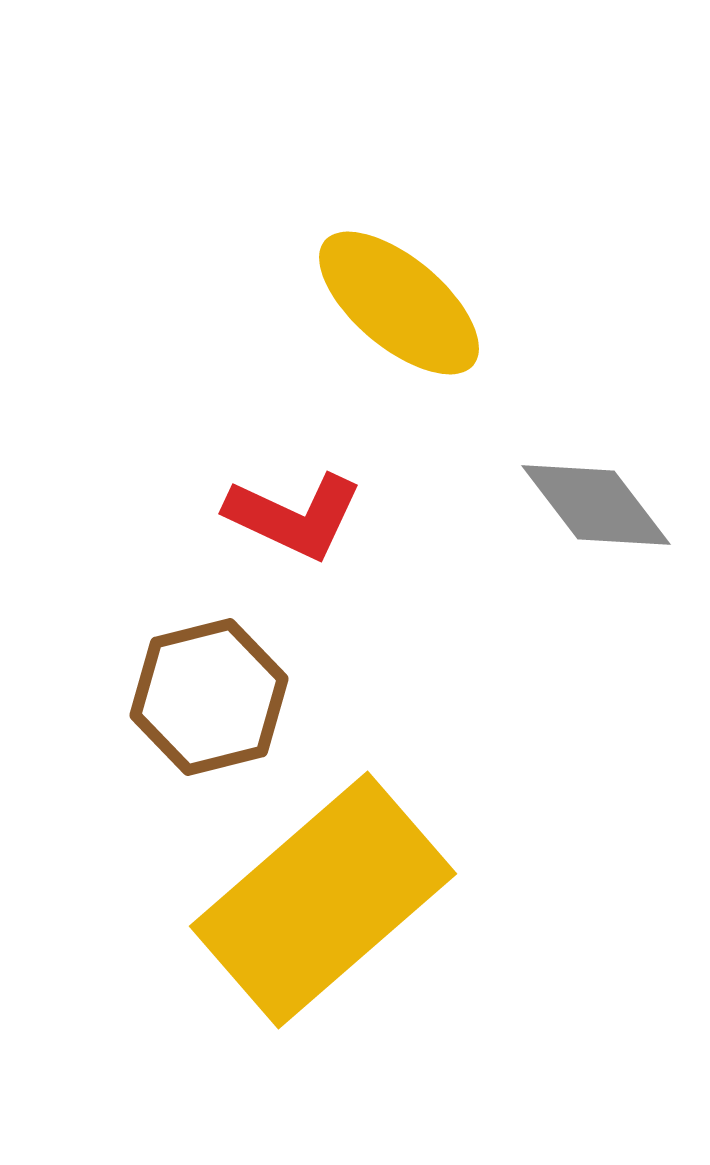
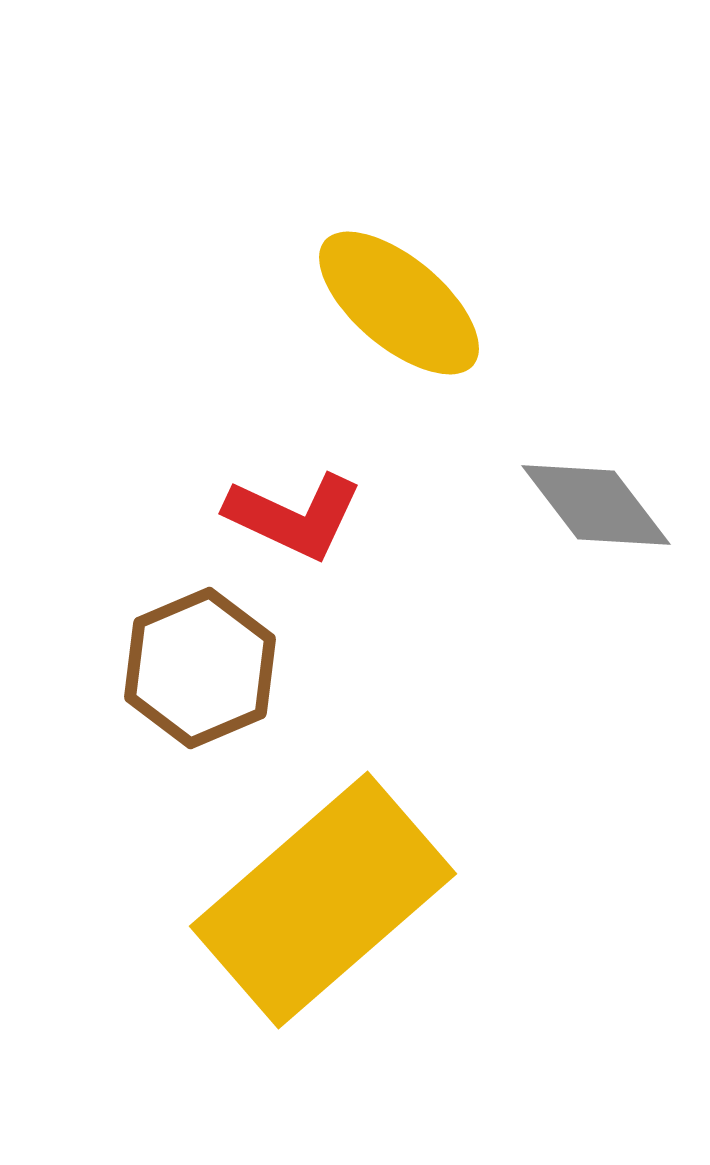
brown hexagon: moved 9 px left, 29 px up; rotated 9 degrees counterclockwise
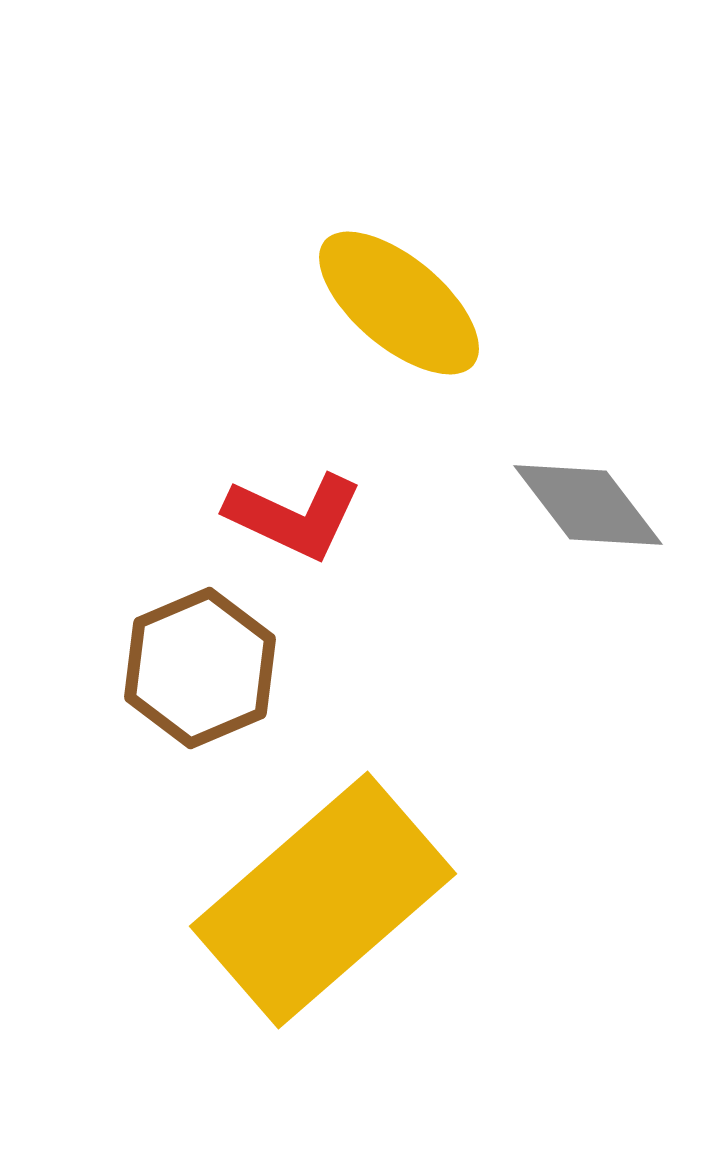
gray diamond: moved 8 px left
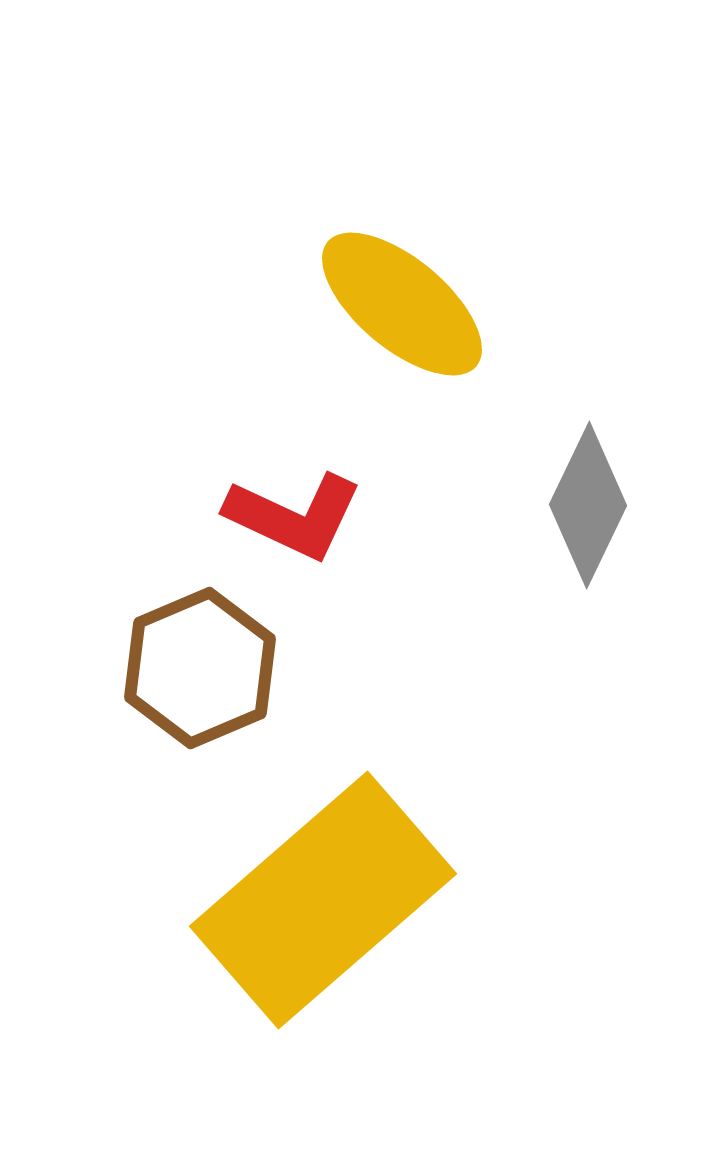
yellow ellipse: moved 3 px right, 1 px down
gray diamond: rotated 63 degrees clockwise
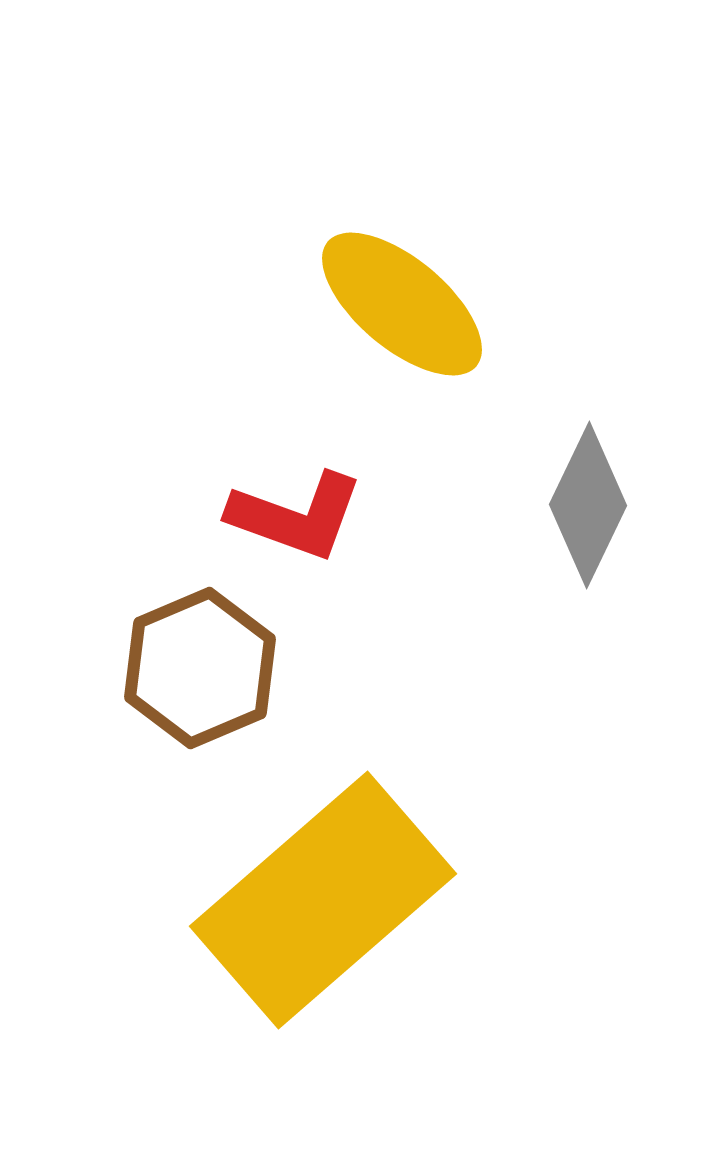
red L-shape: moved 2 px right; rotated 5 degrees counterclockwise
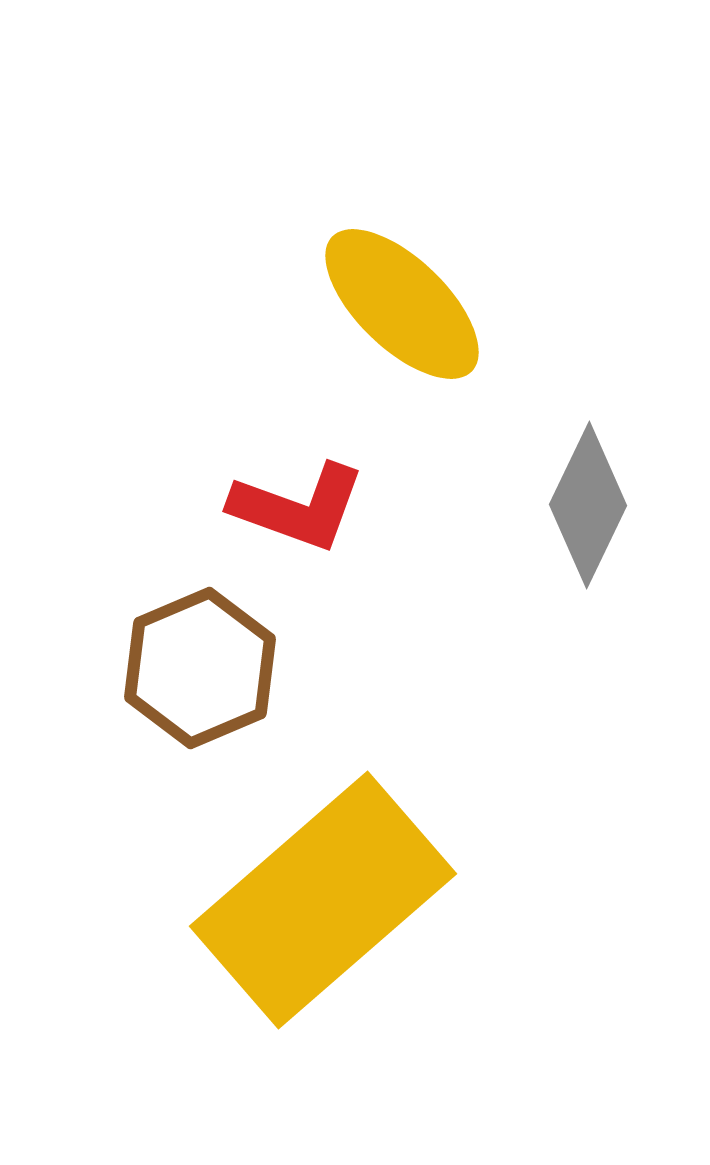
yellow ellipse: rotated 4 degrees clockwise
red L-shape: moved 2 px right, 9 px up
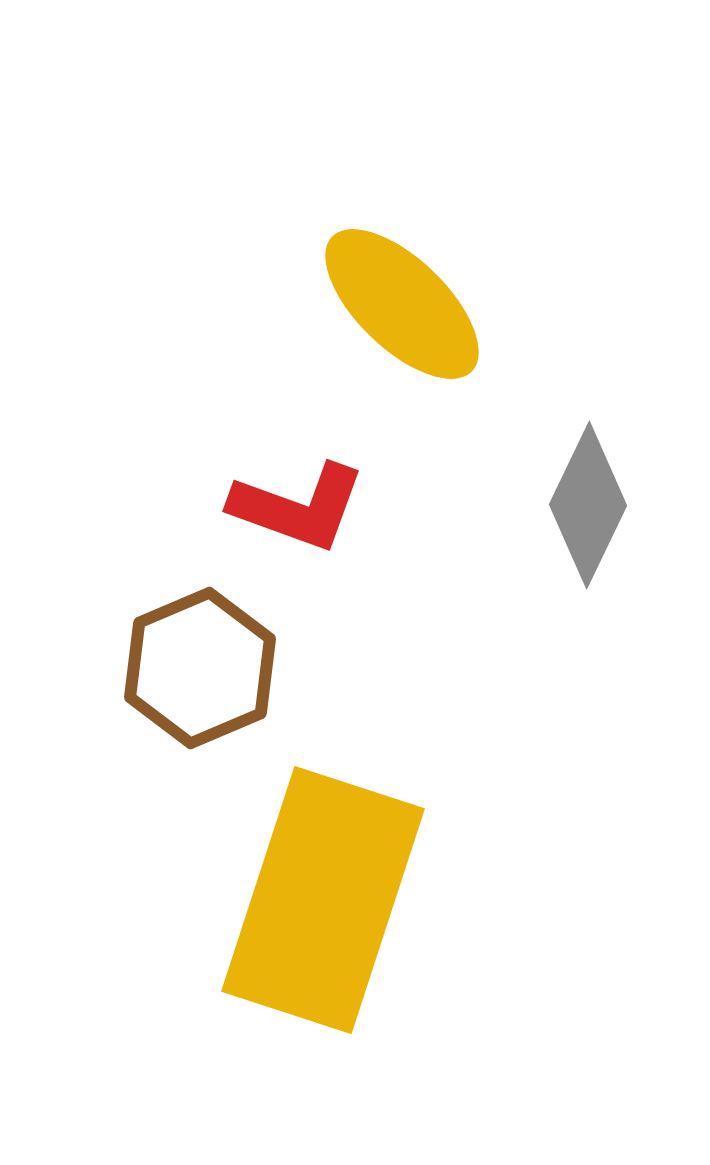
yellow rectangle: rotated 31 degrees counterclockwise
